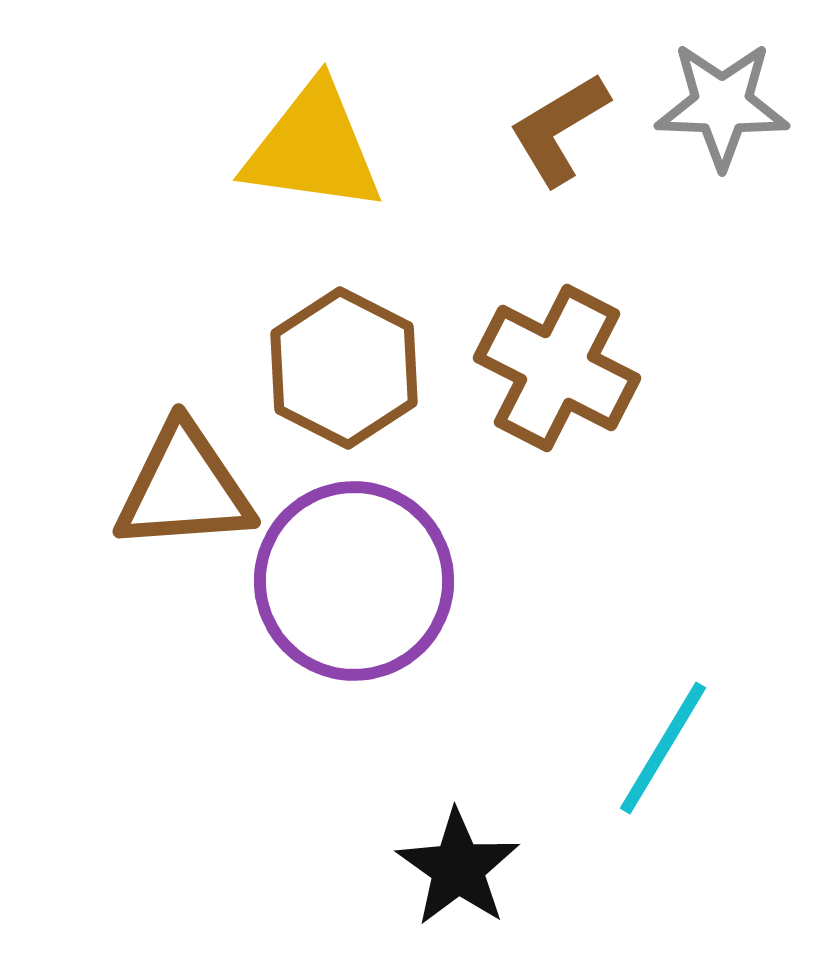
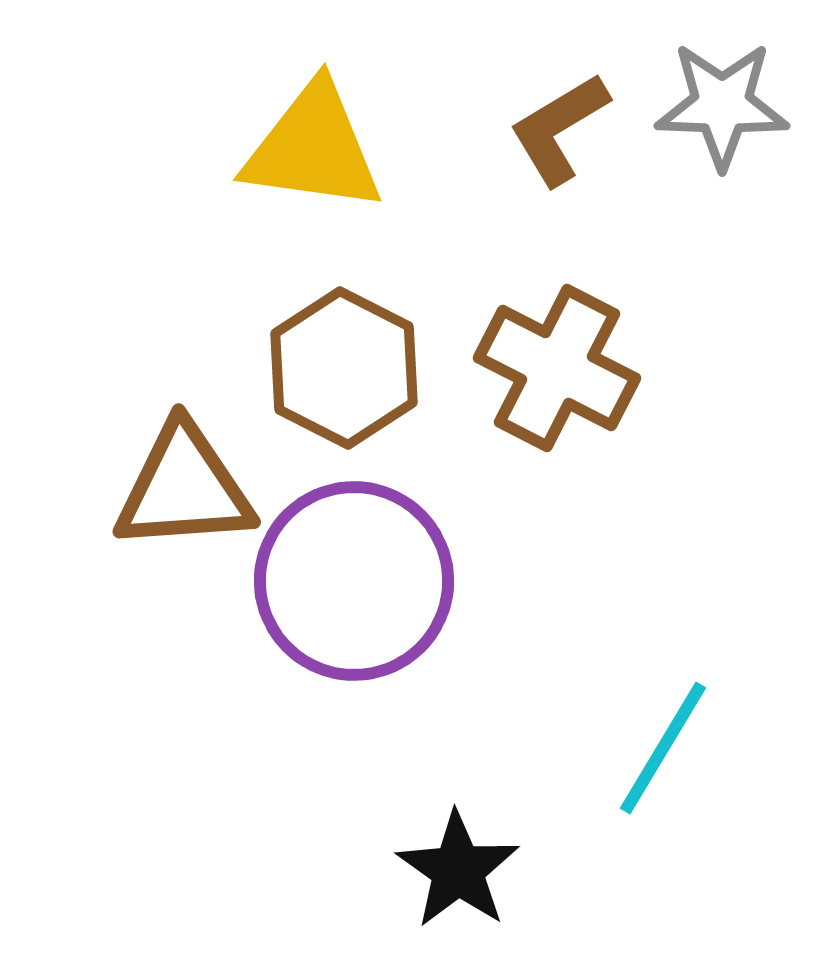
black star: moved 2 px down
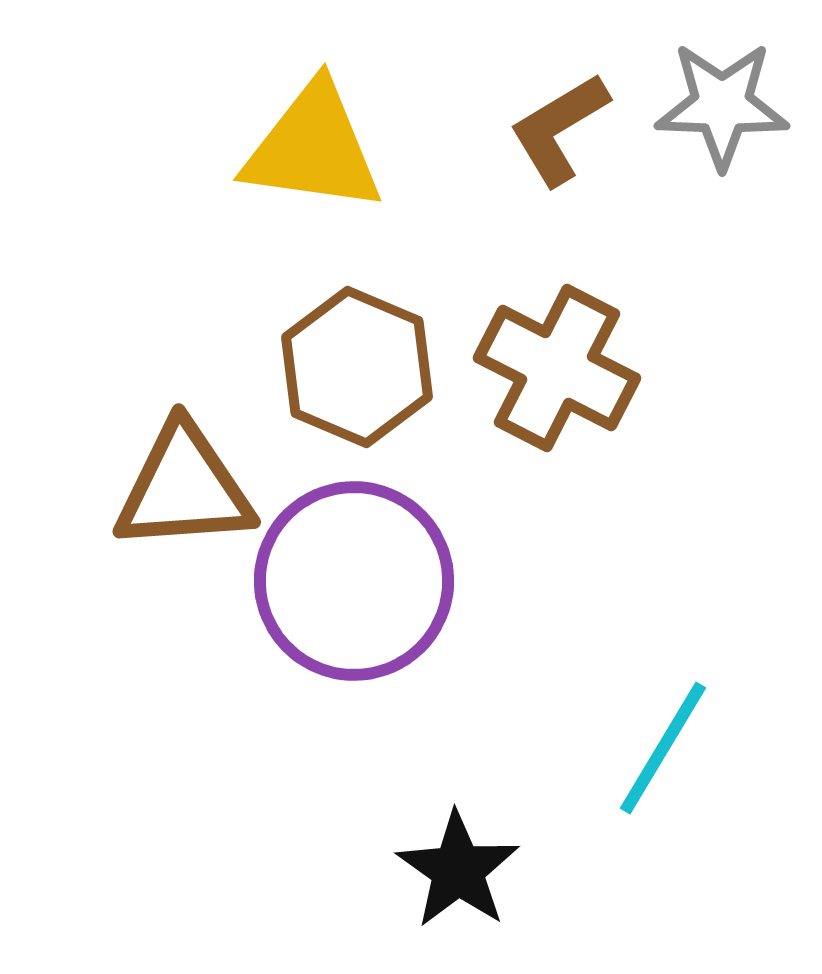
brown hexagon: moved 13 px right, 1 px up; rotated 4 degrees counterclockwise
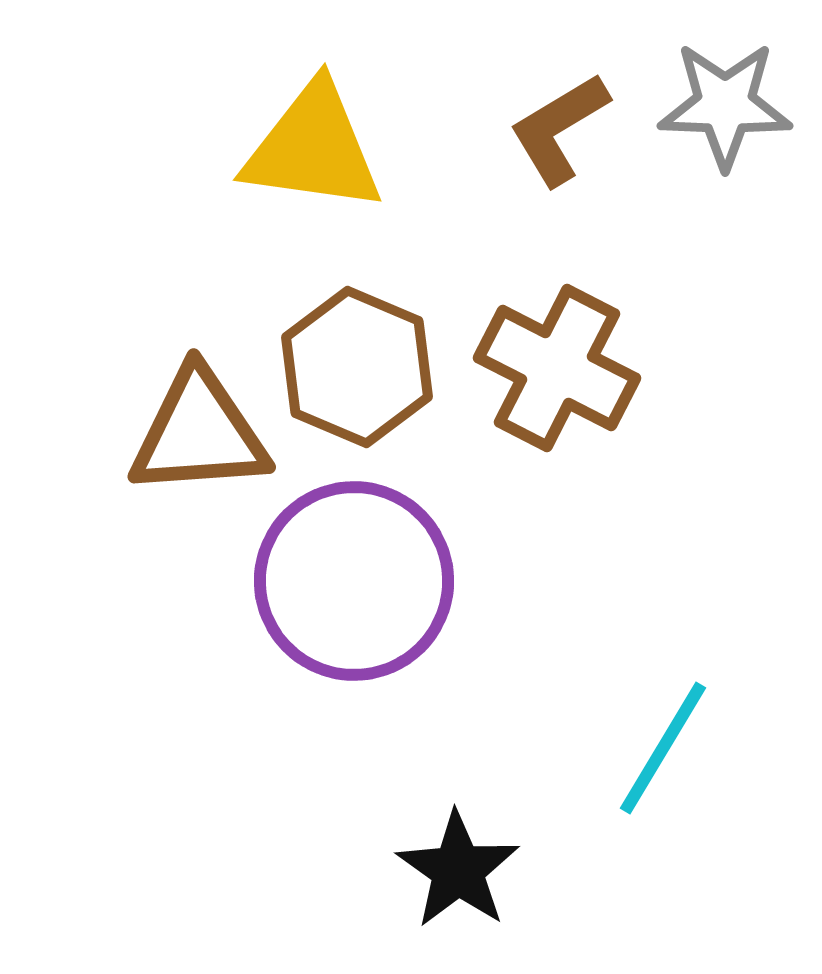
gray star: moved 3 px right
brown triangle: moved 15 px right, 55 px up
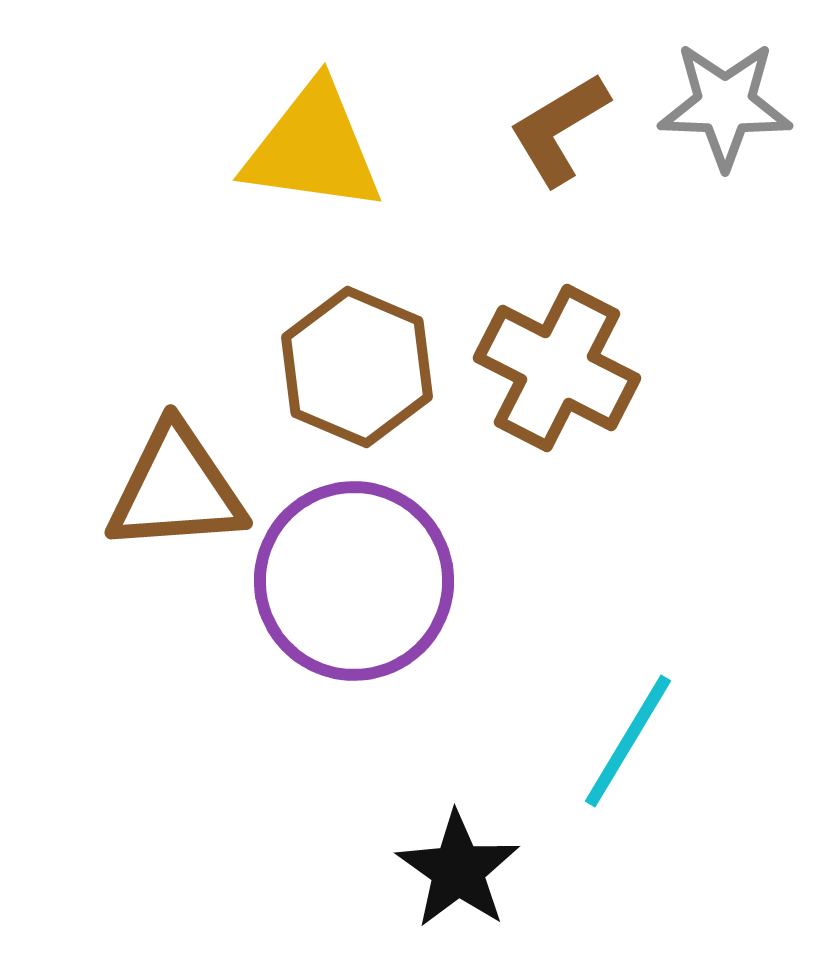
brown triangle: moved 23 px left, 56 px down
cyan line: moved 35 px left, 7 px up
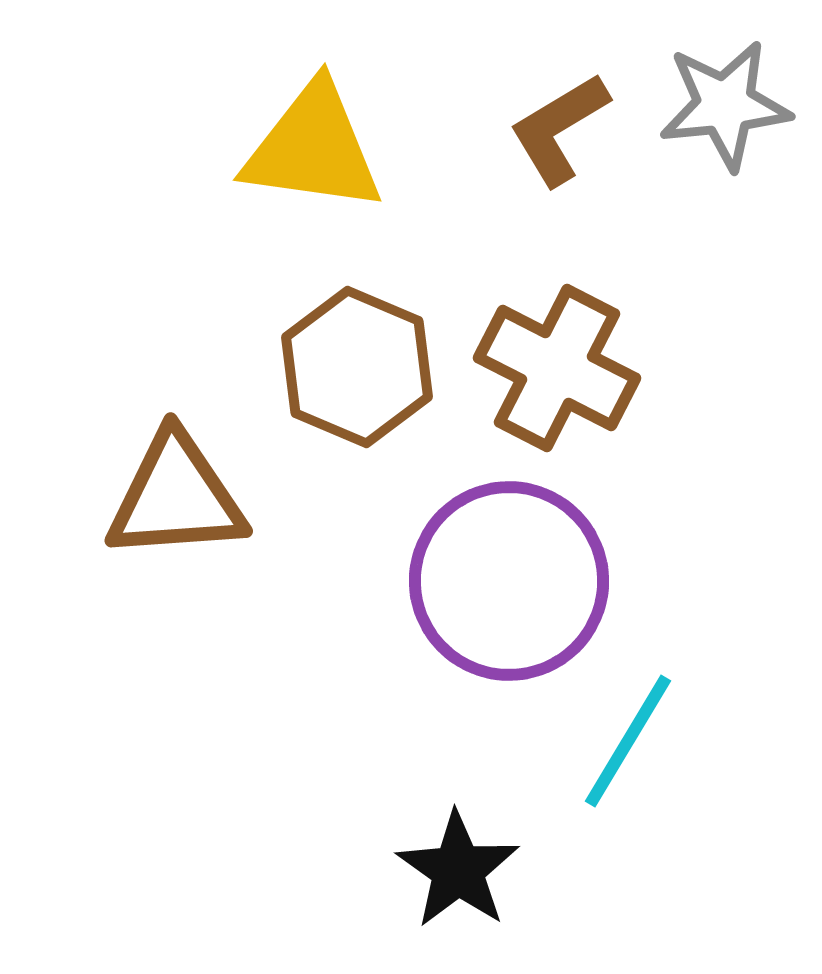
gray star: rotated 8 degrees counterclockwise
brown triangle: moved 8 px down
purple circle: moved 155 px right
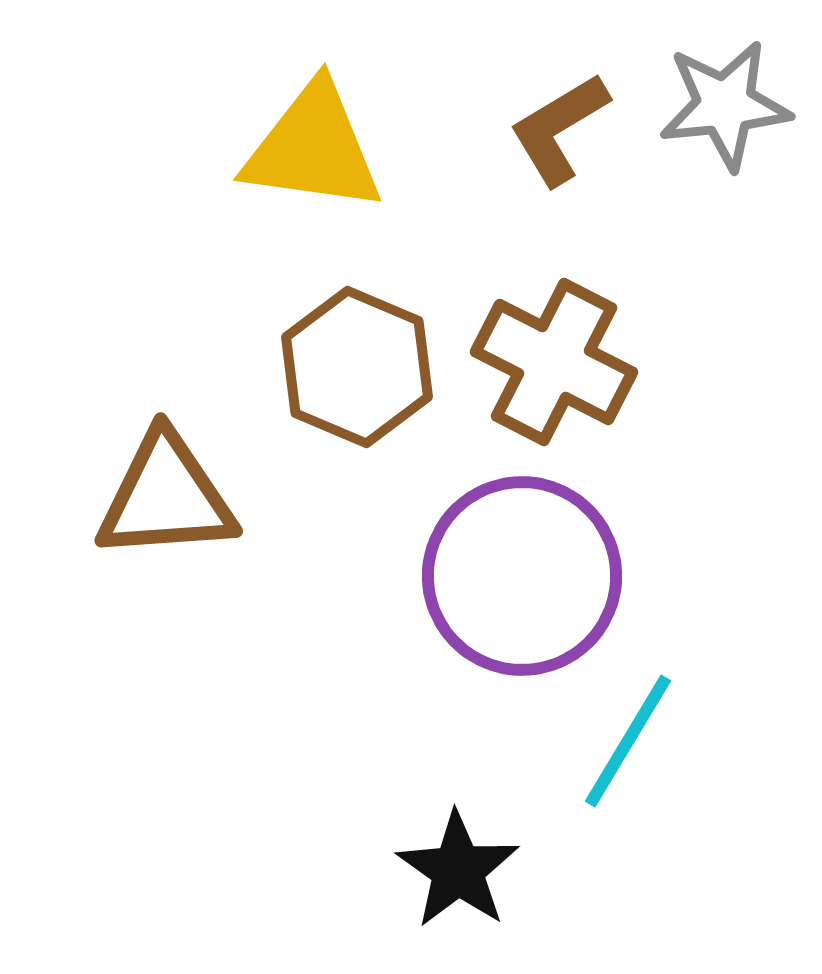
brown cross: moved 3 px left, 6 px up
brown triangle: moved 10 px left
purple circle: moved 13 px right, 5 px up
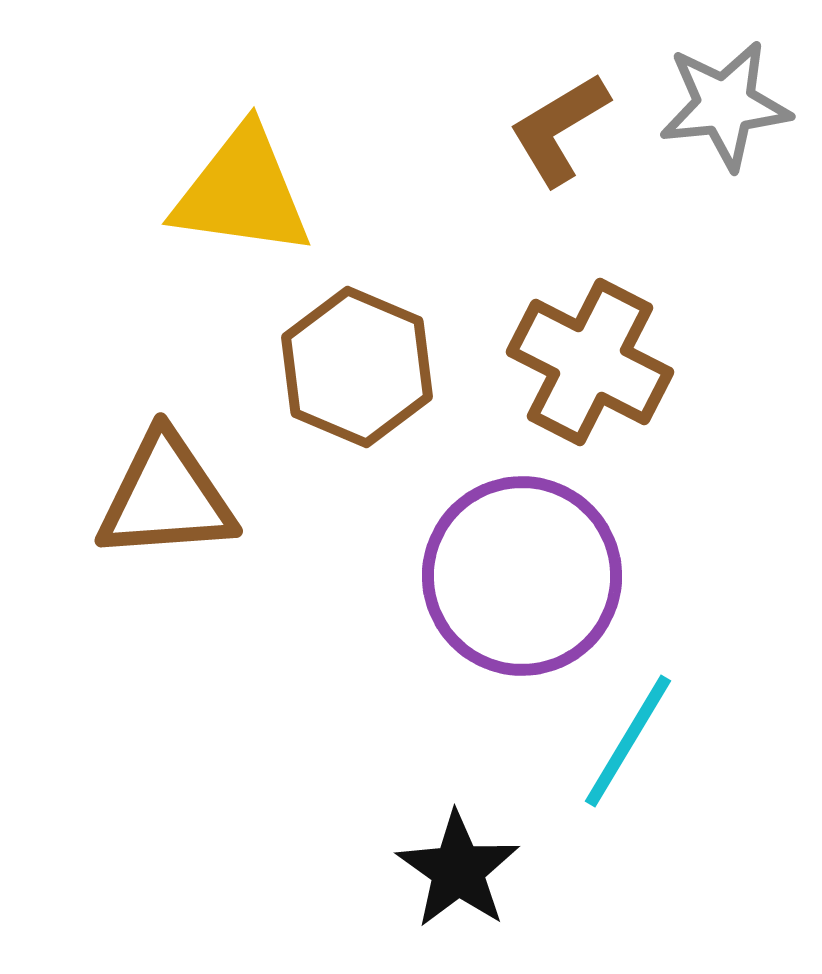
yellow triangle: moved 71 px left, 44 px down
brown cross: moved 36 px right
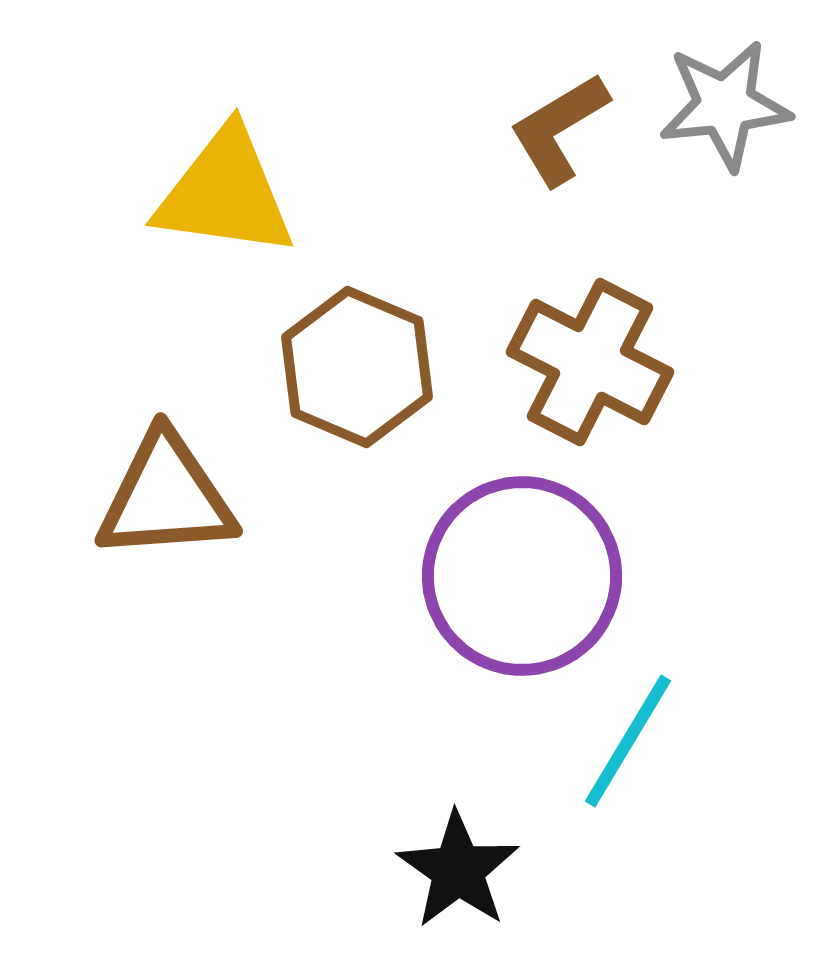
yellow triangle: moved 17 px left, 1 px down
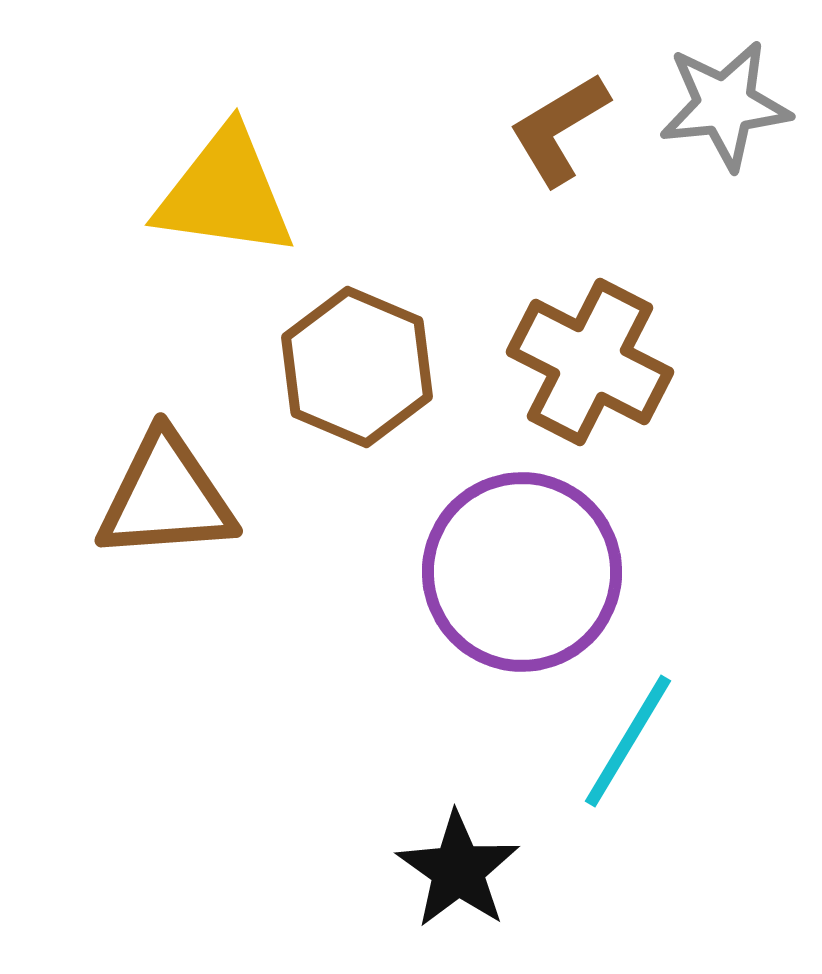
purple circle: moved 4 px up
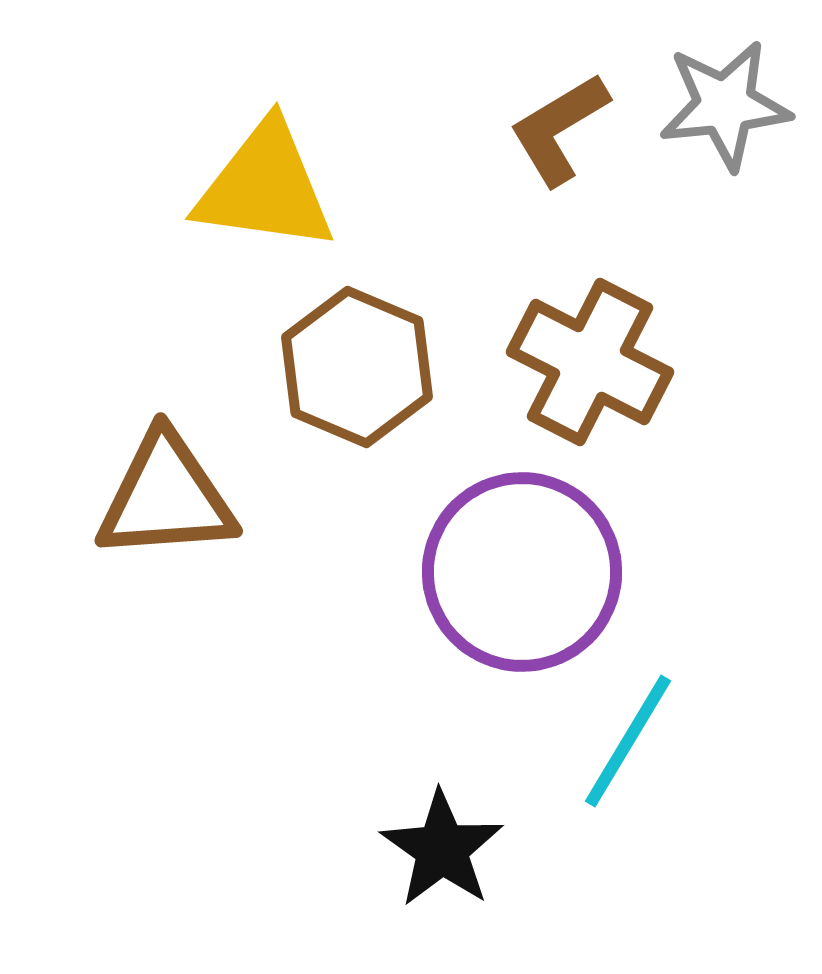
yellow triangle: moved 40 px right, 6 px up
black star: moved 16 px left, 21 px up
